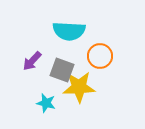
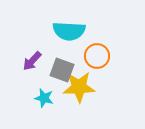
orange circle: moved 3 px left
cyan star: moved 2 px left, 5 px up
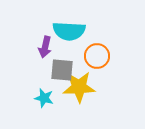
purple arrow: moved 13 px right, 14 px up; rotated 30 degrees counterclockwise
gray square: rotated 15 degrees counterclockwise
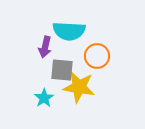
yellow star: rotated 12 degrees clockwise
cyan star: rotated 24 degrees clockwise
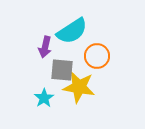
cyan semicircle: moved 3 px right; rotated 36 degrees counterclockwise
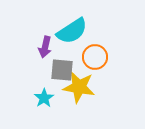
orange circle: moved 2 px left, 1 px down
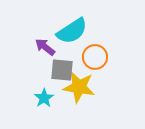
purple arrow: rotated 115 degrees clockwise
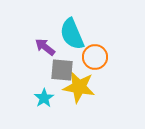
cyan semicircle: moved 3 px down; rotated 100 degrees clockwise
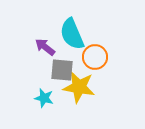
cyan star: rotated 24 degrees counterclockwise
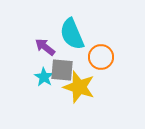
orange circle: moved 6 px right
yellow star: rotated 8 degrees clockwise
cyan star: moved 21 px up; rotated 18 degrees clockwise
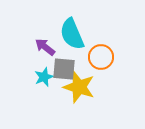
gray square: moved 2 px right, 1 px up
cyan star: rotated 18 degrees clockwise
